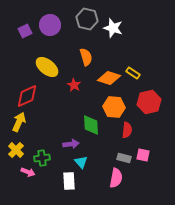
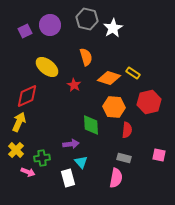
white star: rotated 24 degrees clockwise
pink square: moved 16 px right
white rectangle: moved 1 px left, 3 px up; rotated 12 degrees counterclockwise
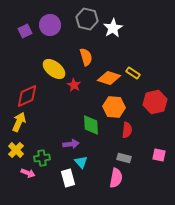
yellow ellipse: moved 7 px right, 2 px down
red hexagon: moved 6 px right
pink arrow: moved 1 px down
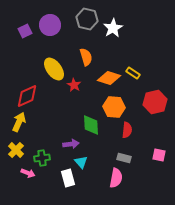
yellow ellipse: rotated 15 degrees clockwise
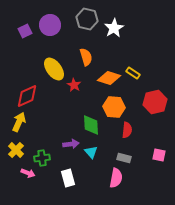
white star: moved 1 px right
cyan triangle: moved 10 px right, 10 px up
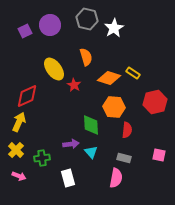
pink arrow: moved 9 px left, 3 px down
